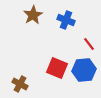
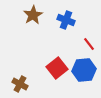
red square: rotated 30 degrees clockwise
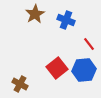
brown star: moved 2 px right, 1 px up
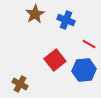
red line: rotated 24 degrees counterclockwise
red square: moved 2 px left, 8 px up
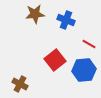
brown star: rotated 24 degrees clockwise
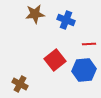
red line: rotated 32 degrees counterclockwise
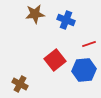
red line: rotated 16 degrees counterclockwise
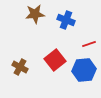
brown cross: moved 17 px up
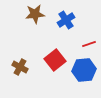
blue cross: rotated 36 degrees clockwise
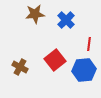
blue cross: rotated 12 degrees counterclockwise
red line: rotated 64 degrees counterclockwise
